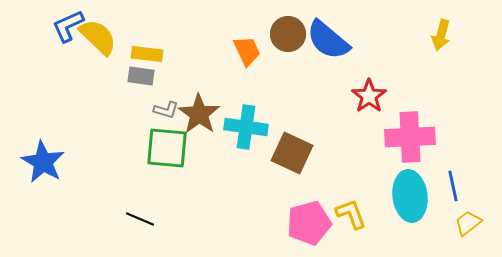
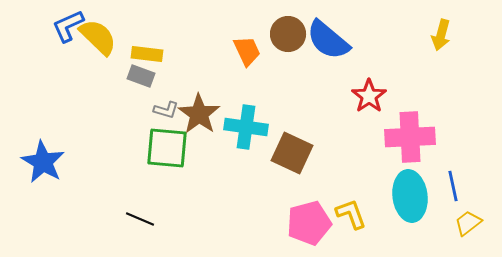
gray rectangle: rotated 12 degrees clockwise
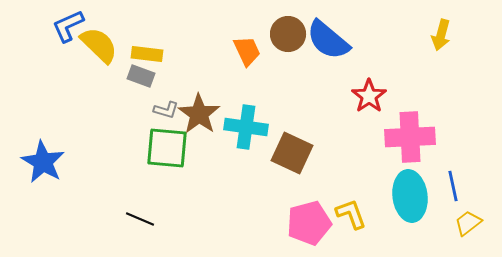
yellow semicircle: moved 1 px right, 8 px down
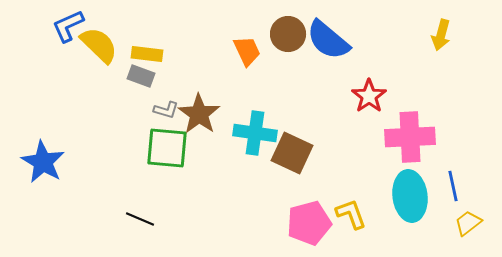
cyan cross: moved 9 px right, 6 px down
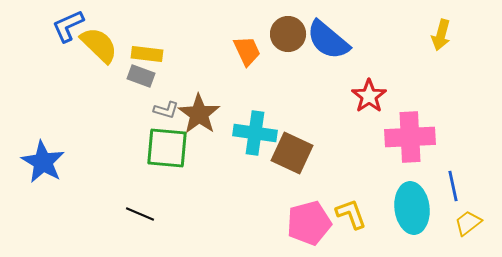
cyan ellipse: moved 2 px right, 12 px down
black line: moved 5 px up
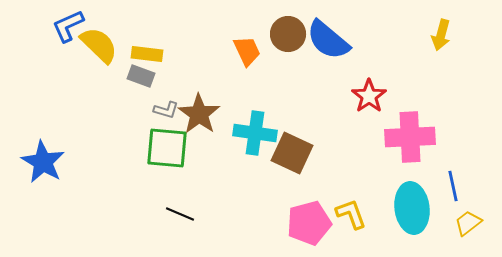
black line: moved 40 px right
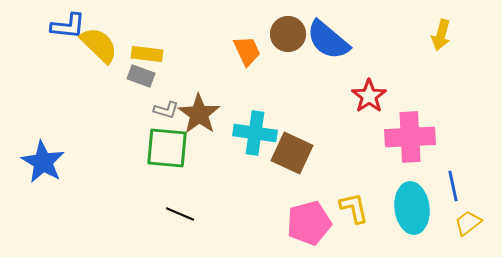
blue L-shape: rotated 150 degrees counterclockwise
yellow L-shape: moved 3 px right, 6 px up; rotated 8 degrees clockwise
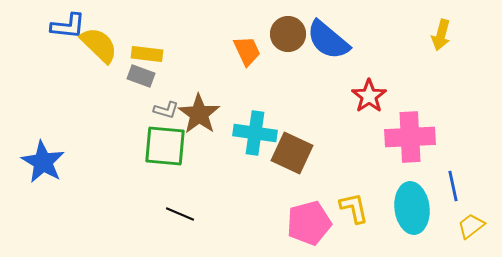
green square: moved 2 px left, 2 px up
yellow trapezoid: moved 3 px right, 3 px down
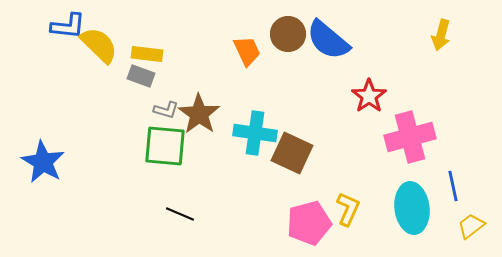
pink cross: rotated 12 degrees counterclockwise
yellow L-shape: moved 6 px left, 1 px down; rotated 36 degrees clockwise
